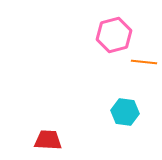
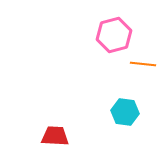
orange line: moved 1 px left, 2 px down
red trapezoid: moved 7 px right, 4 px up
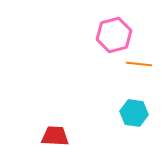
orange line: moved 4 px left
cyan hexagon: moved 9 px right, 1 px down
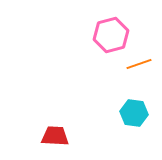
pink hexagon: moved 3 px left
orange line: rotated 25 degrees counterclockwise
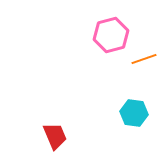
orange line: moved 5 px right, 5 px up
red trapezoid: rotated 64 degrees clockwise
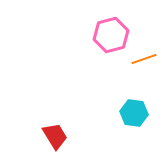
red trapezoid: rotated 8 degrees counterclockwise
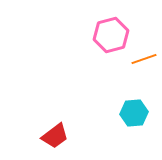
cyan hexagon: rotated 12 degrees counterclockwise
red trapezoid: rotated 84 degrees clockwise
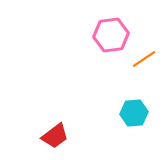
pink hexagon: rotated 8 degrees clockwise
orange line: rotated 15 degrees counterclockwise
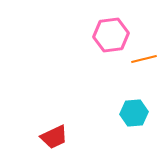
orange line: rotated 20 degrees clockwise
red trapezoid: moved 1 px left, 1 px down; rotated 12 degrees clockwise
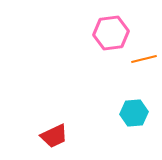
pink hexagon: moved 2 px up
red trapezoid: moved 1 px up
